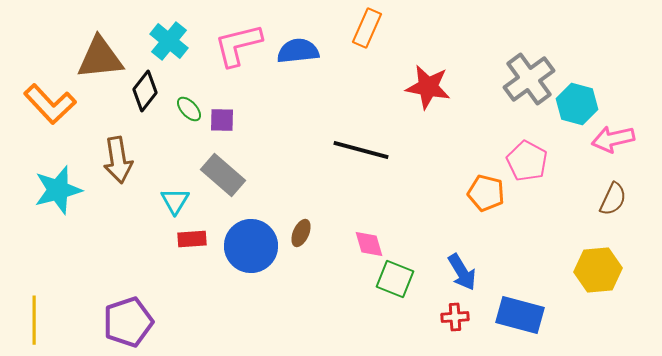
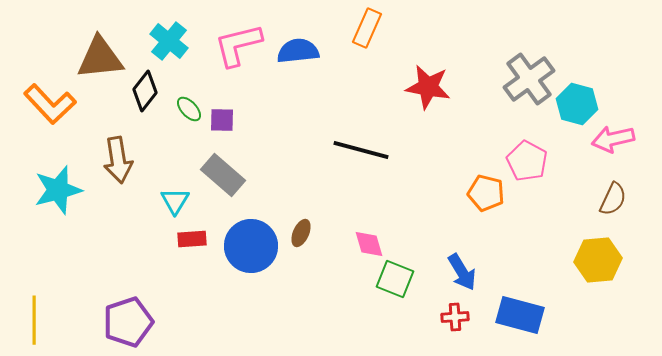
yellow hexagon: moved 10 px up
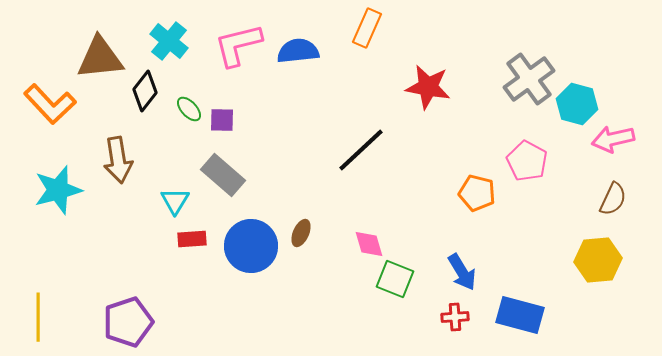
black line: rotated 58 degrees counterclockwise
orange pentagon: moved 9 px left
yellow line: moved 4 px right, 3 px up
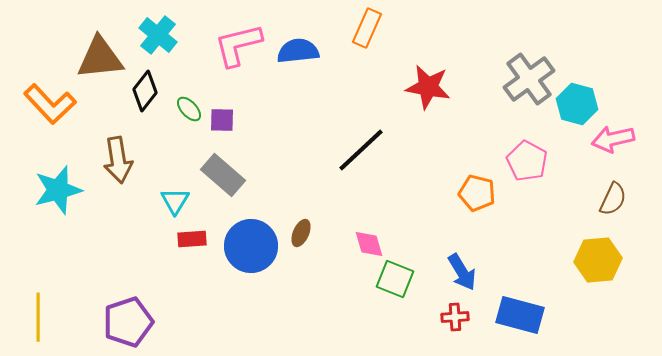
cyan cross: moved 11 px left, 6 px up
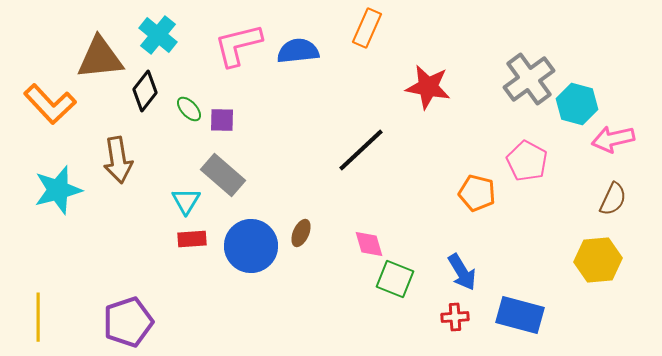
cyan triangle: moved 11 px right
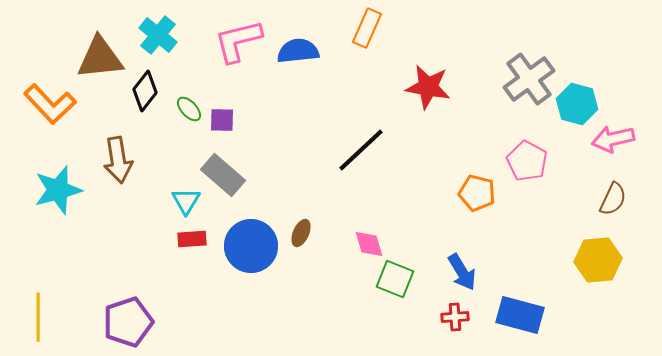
pink L-shape: moved 4 px up
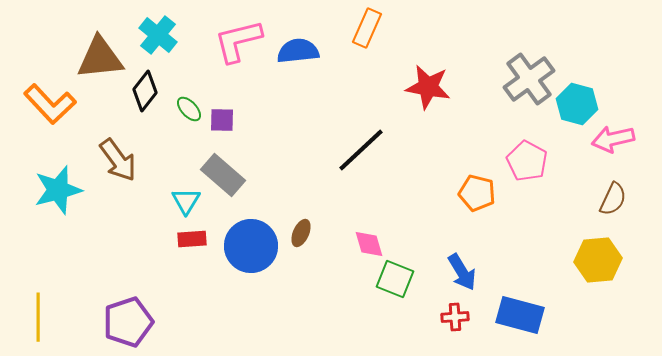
brown arrow: rotated 27 degrees counterclockwise
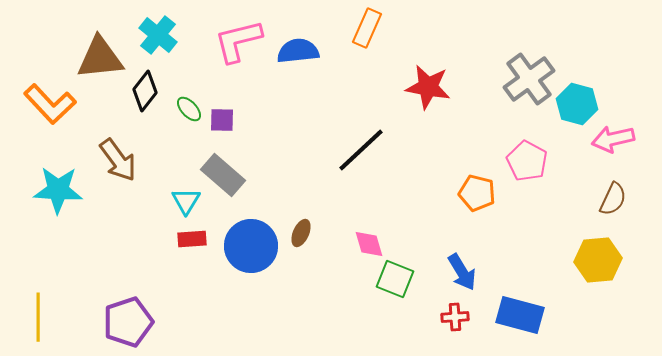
cyan star: rotated 18 degrees clockwise
